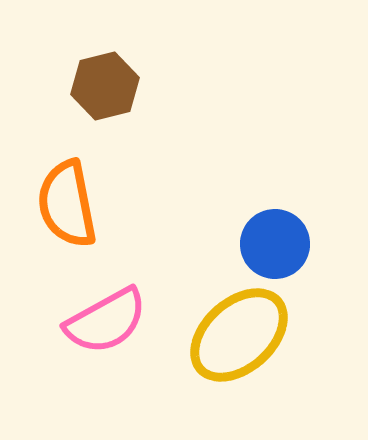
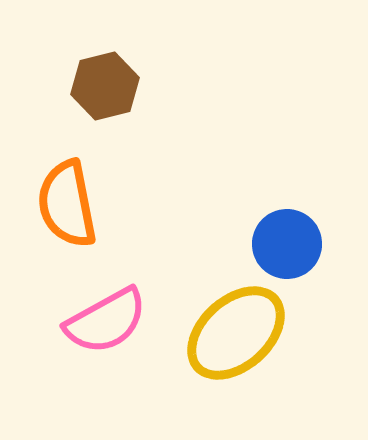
blue circle: moved 12 px right
yellow ellipse: moved 3 px left, 2 px up
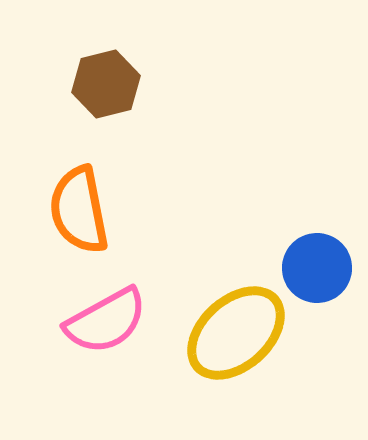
brown hexagon: moved 1 px right, 2 px up
orange semicircle: moved 12 px right, 6 px down
blue circle: moved 30 px right, 24 px down
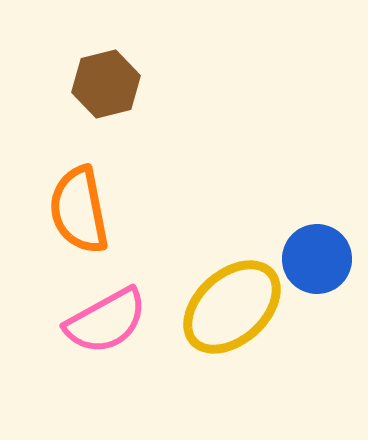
blue circle: moved 9 px up
yellow ellipse: moved 4 px left, 26 px up
